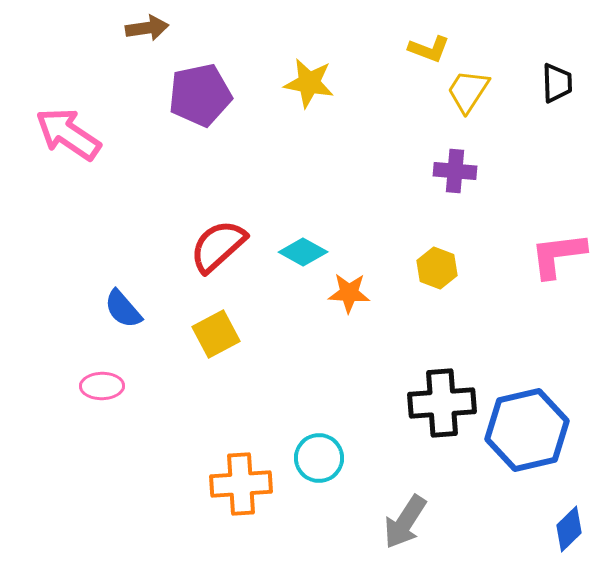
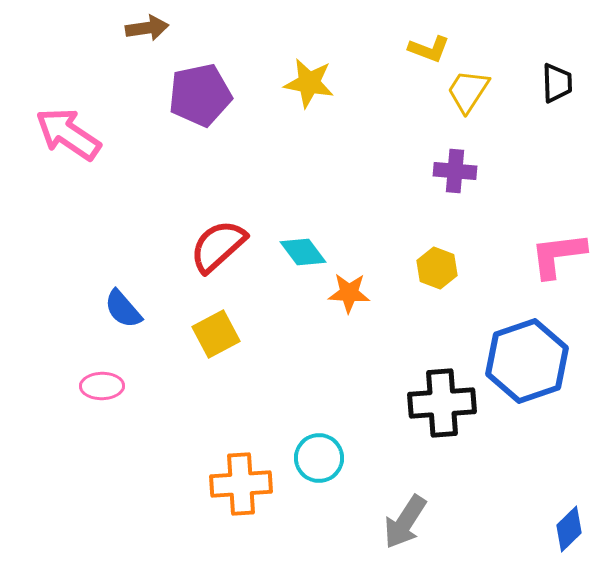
cyan diamond: rotated 24 degrees clockwise
blue hexagon: moved 69 px up; rotated 6 degrees counterclockwise
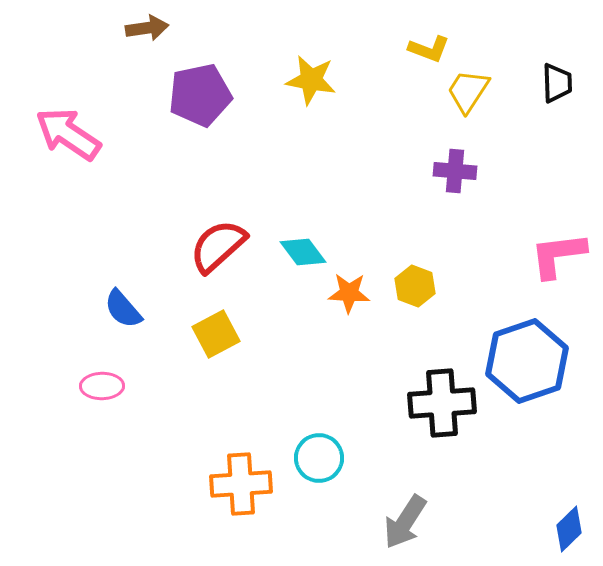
yellow star: moved 2 px right, 3 px up
yellow hexagon: moved 22 px left, 18 px down
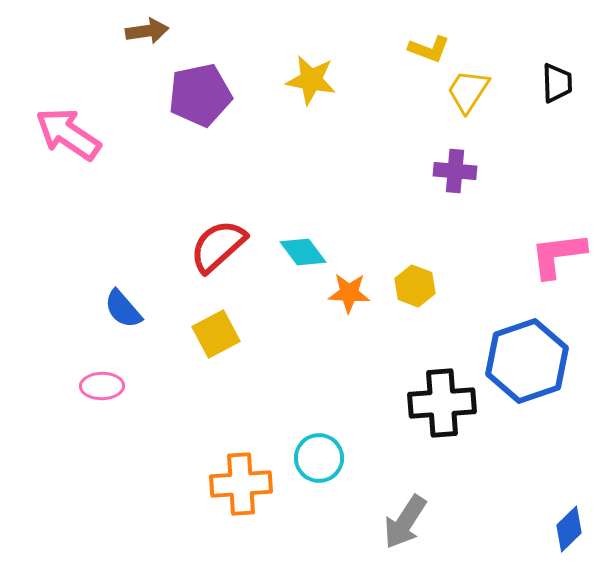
brown arrow: moved 3 px down
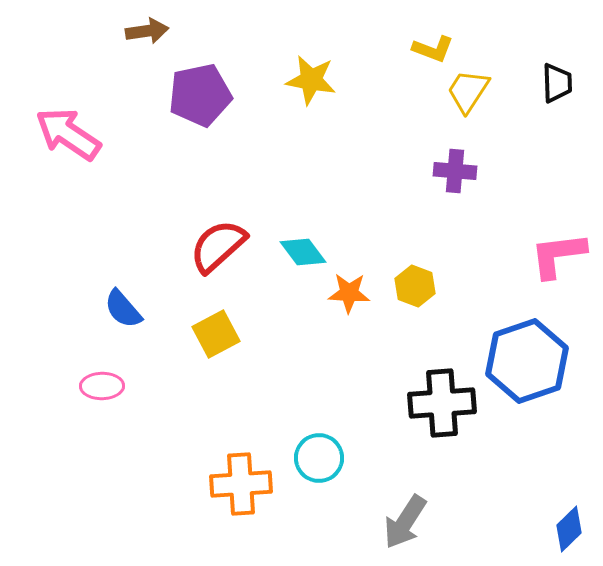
yellow L-shape: moved 4 px right
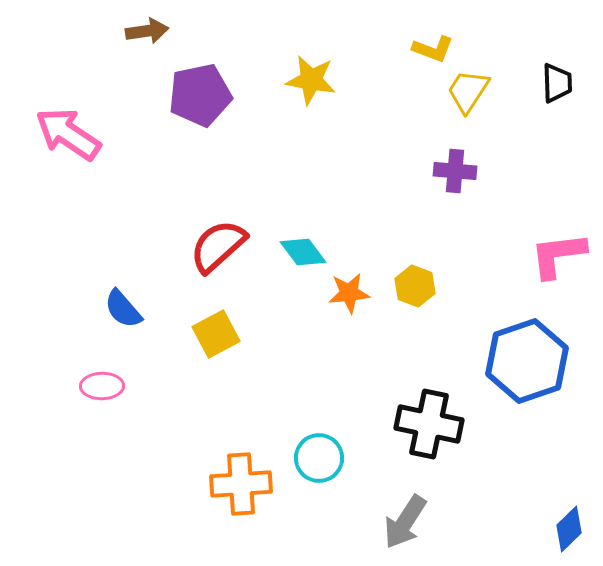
orange star: rotated 9 degrees counterclockwise
black cross: moved 13 px left, 21 px down; rotated 16 degrees clockwise
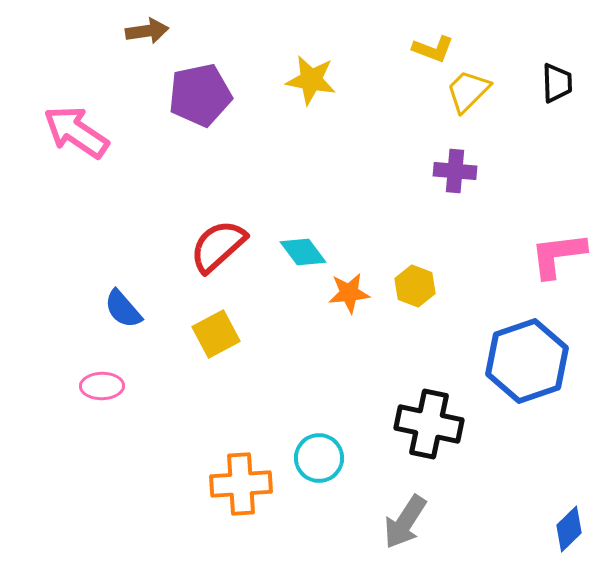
yellow trapezoid: rotated 12 degrees clockwise
pink arrow: moved 8 px right, 2 px up
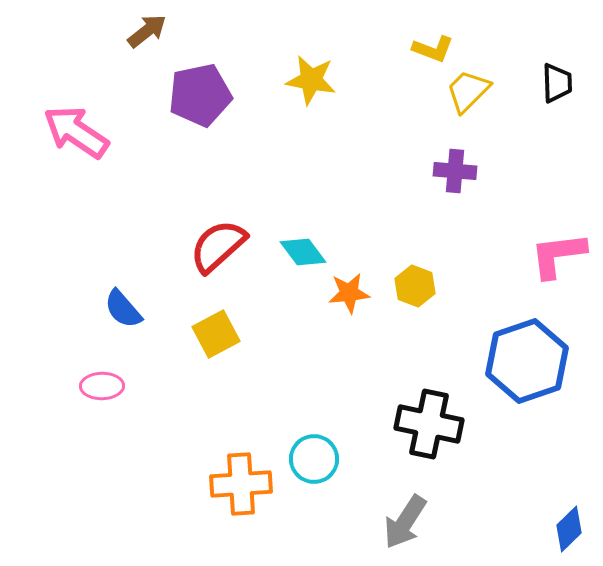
brown arrow: rotated 30 degrees counterclockwise
cyan circle: moved 5 px left, 1 px down
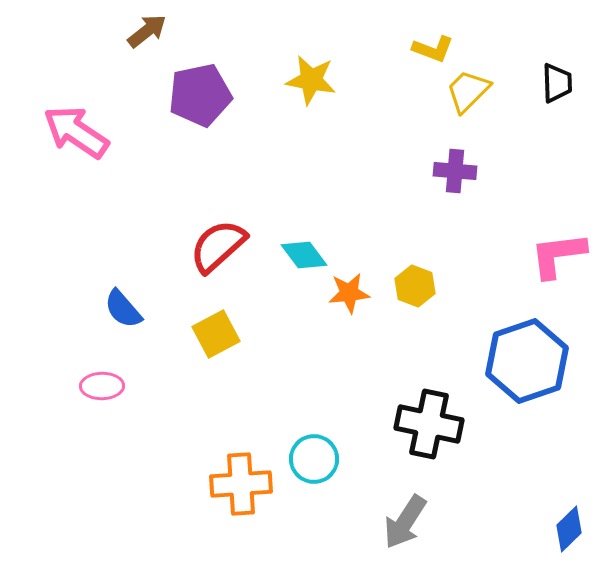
cyan diamond: moved 1 px right, 3 px down
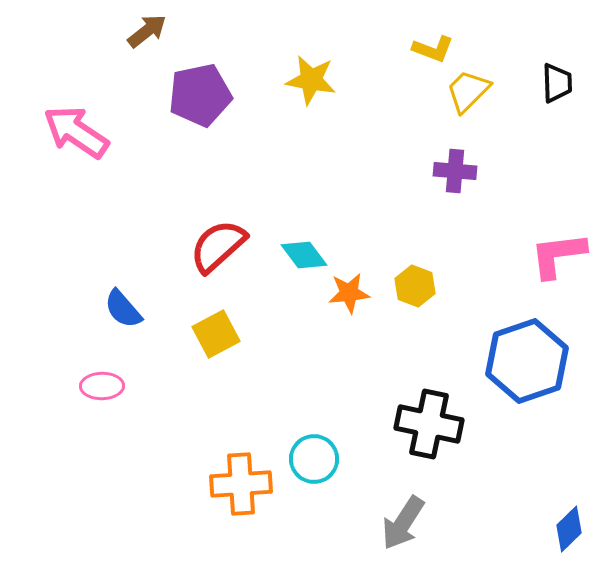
gray arrow: moved 2 px left, 1 px down
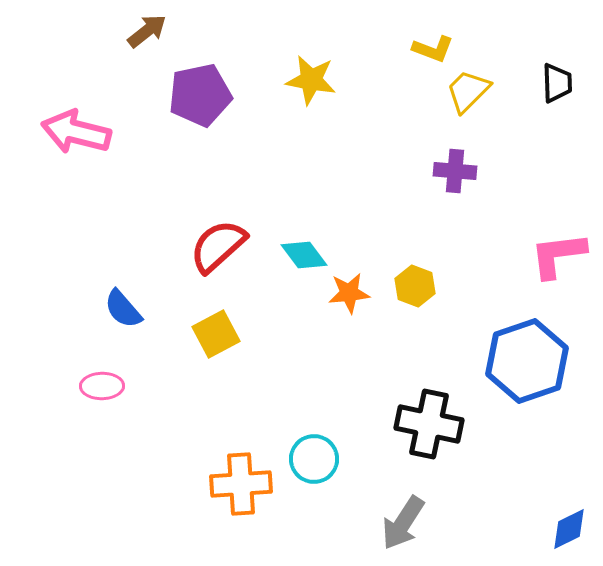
pink arrow: rotated 20 degrees counterclockwise
blue diamond: rotated 18 degrees clockwise
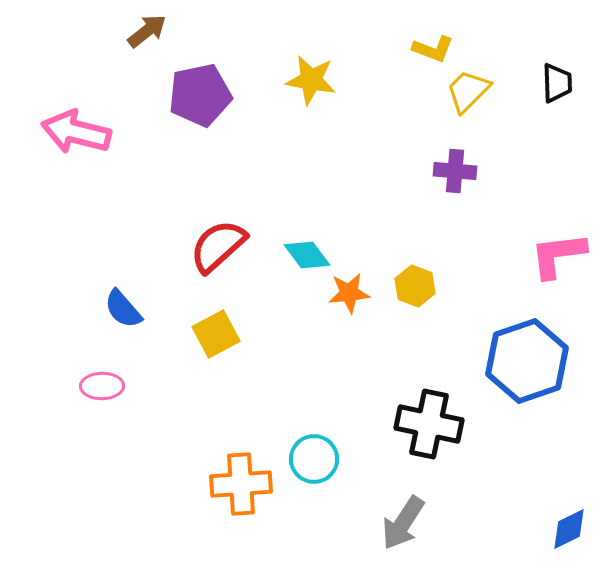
cyan diamond: moved 3 px right
